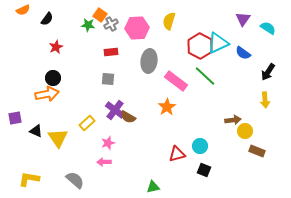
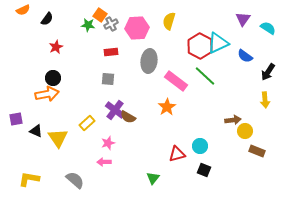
blue semicircle: moved 2 px right, 3 px down
purple square: moved 1 px right, 1 px down
green triangle: moved 9 px up; rotated 40 degrees counterclockwise
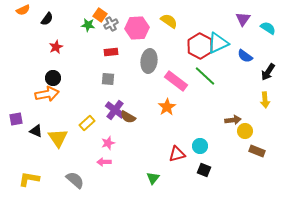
yellow semicircle: rotated 108 degrees clockwise
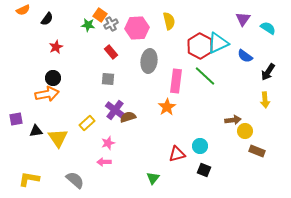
yellow semicircle: rotated 42 degrees clockwise
red rectangle: rotated 56 degrees clockwise
pink rectangle: rotated 60 degrees clockwise
brown semicircle: rotated 133 degrees clockwise
black triangle: rotated 32 degrees counterclockwise
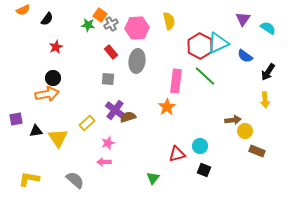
gray ellipse: moved 12 px left
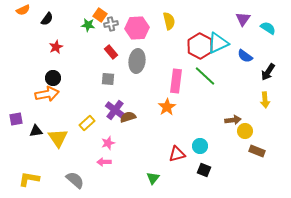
gray cross: rotated 16 degrees clockwise
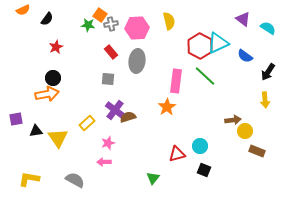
purple triangle: rotated 28 degrees counterclockwise
gray semicircle: rotated 12 degrees counterclockwise
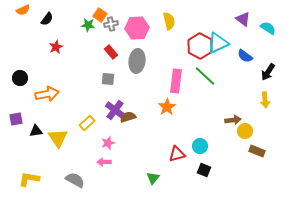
black circle: moved 33 px left
